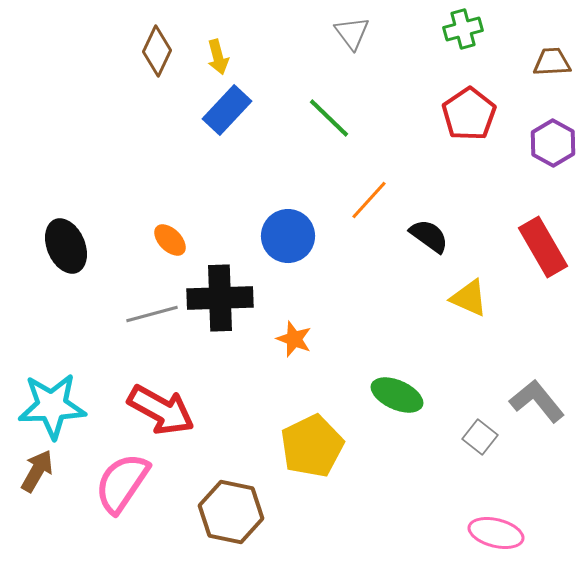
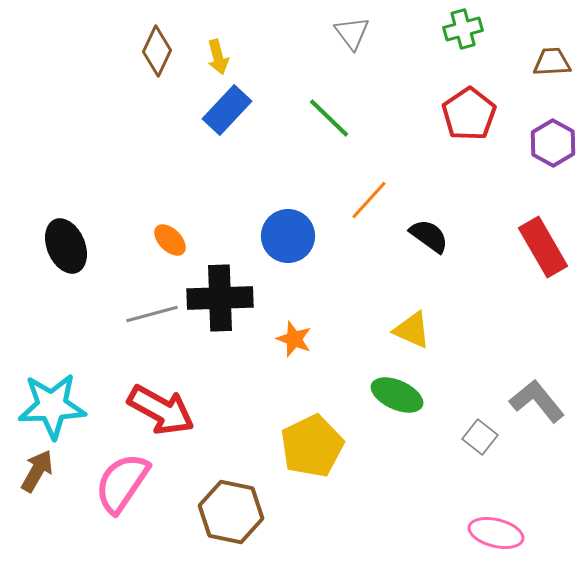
yellow triangle: moved 57 px left, 32 px down
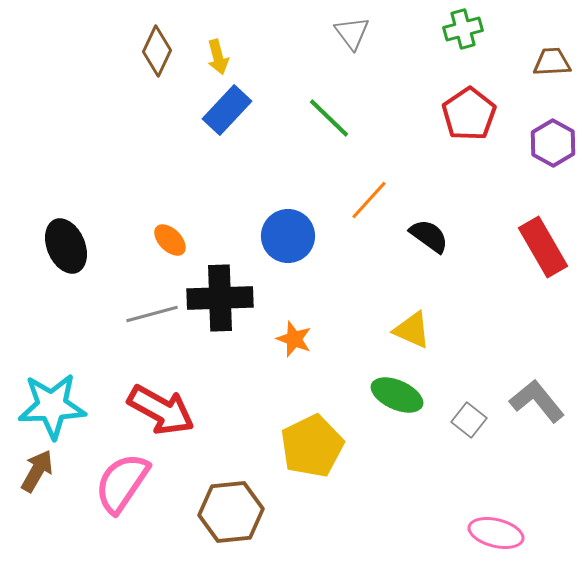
gray square: moved 11 px left, 17 px up
brown hexagon: rotated 18 degrees counterclockwise
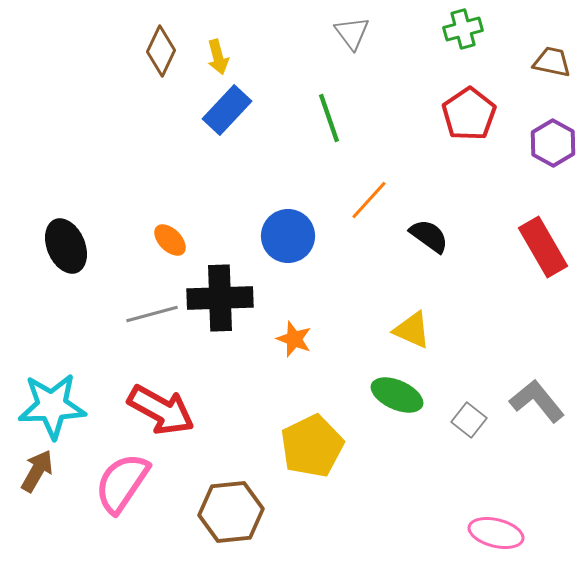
brown diamond: moved 4 px right
brown trapezoid: rotated 15 degrees clockwise
green line: rotated 27 degrees clockwise
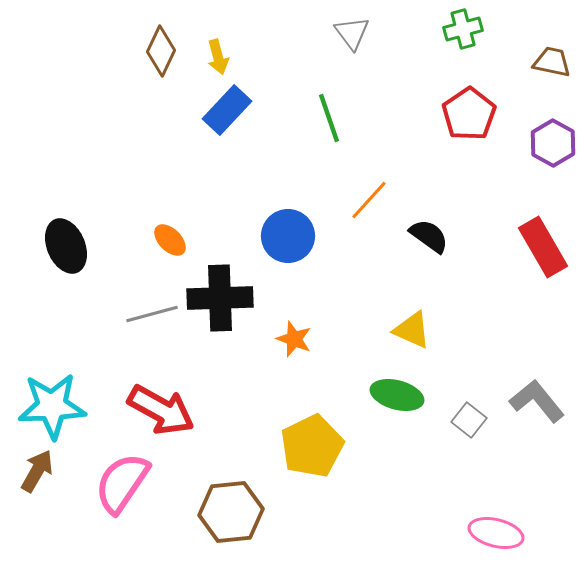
green ellipse: rotated 9 degrees counterclockwise
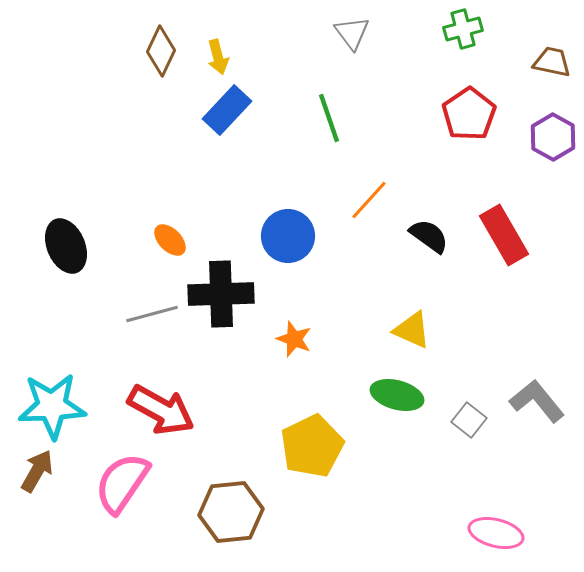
purple hexagon: moved 6 px up
red rectangle: moved 39 px left, 12 px up
black cross: moved 1 px right, 4 px up
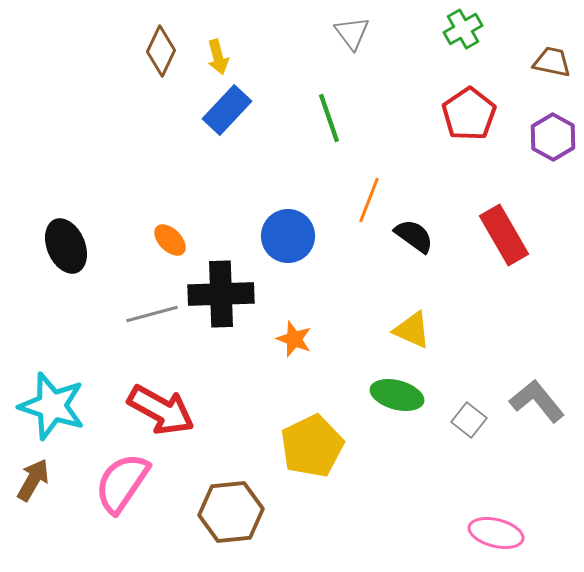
green cross: rotated 15 degrees counterclockwise
orange line: rotated 21 degrees counterclockwise
black semicircle: moved 15 px left
cyan star: rotated 20 degrees clockwise
brown arrow: moved 4 px left, 9 px down
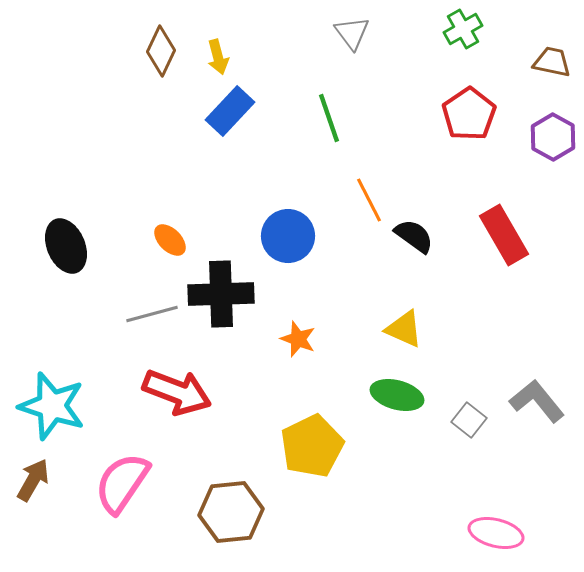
blue rectangle: moved 3 px right, 1 px down
orange line: rotated 48 degrees counterclockwise
yellow triangle: moved 8 px left, 1 px up
orange star: moved 4 px right
red arrow: moved 16 px right, 18 px up; rotated 8 degrees counterclockwise
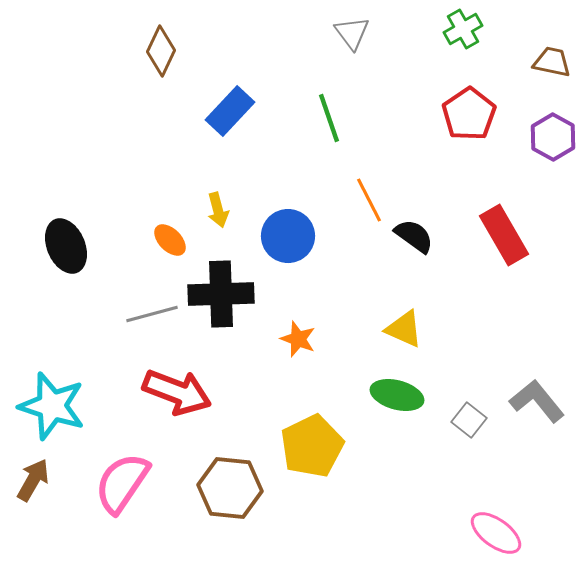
yellow arrow: moved 153 px down
brown hexagon: moved 1 px left, 24 px up; rotated 12 degrees clockwise
pink ellipse: rotated 22 degrees clockwise
